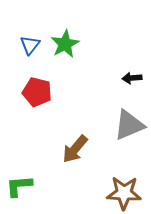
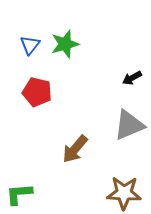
green star: rotated 12 degrees clockwise
black arrow: rotated 24 degrees counterclockwise
green L-shape: moved 8 px down
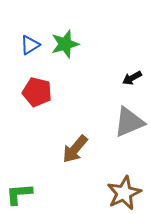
blue triangle: rotated 20 degrees clockwise
gray triangle: moved 3 px up
brown star: rotated 28 degrees counterclockwise
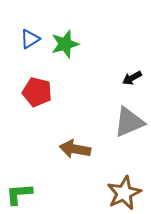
blue triangle: moved 6 px up
brown arrow: rotated 60 degrees clockwise
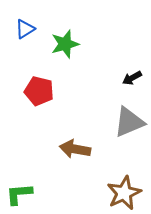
blue triangle: moved 5 px left, 10 px up
red pentagon: moved 2 px right, 1 px up
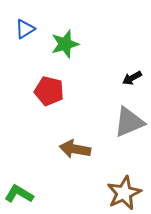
red pentagon: moved 10 px right
green L-shape: rotated 36 degrees clockwise
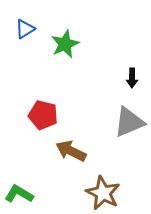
green star: rotated 8 degrees counterclockwise
black arrow: rotated 60 degrees counterclockwise
red pentagon: moved 6 px left, 24 px down
brown arrow: moved 4 px left, 2 px down; rotated 16 degrees clockwise
brown star: moved 21 px left; rotated 20 degrees counterclockwise
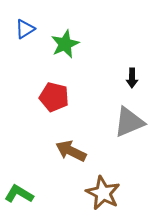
red pentagon: moved 11 px right, 18 px up
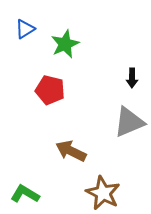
red pentagon: moved 4 px left, 7 px up
green L-shape: moved 6 px right
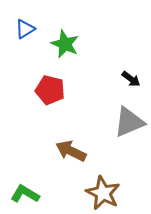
green star: rotated 24 degrees counterclockwise
black arrow: moved 1 px left, 1 px down; rotated 54 degrees counterclockwise
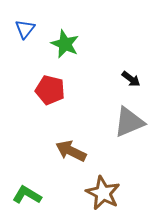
blue triangle: rotated 20 degrees counterclockwise
green L-shape: moved 2 px right, 1 px down
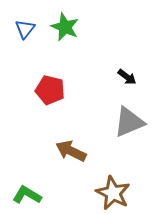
green star: moved 17 px up
black arrow: moved 4 px left, 2 px up
brown star: moved 10 px right
